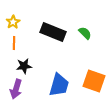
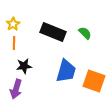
yellow star: moved 2 px down
blue trapezoid: moved 7 px right, 14 px up
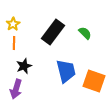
black rectangle: rotated 75 degrees counterclockwise
black star: rotated 14 degrees counterclockwise
blue trapezoid: rotated 30 degrees counterclockwise
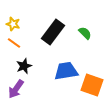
yellow star: rotated 24 degrees counterclockwise
orange line: rotated 56 degrees counterclockwise
blue trapezoid: rotated 85 degrees counterclockwise
orange square: moved 2 px left, 4 px down
purple arrow: rotated 18 degrees clockwise
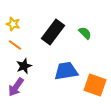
orange line: moved 1 px right, 2 px down
orange square: moved 3 px right
purple arrow: moved 2 px up
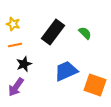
orange line: rotated 48 degrees counterclockwise
black star: moved 2 px up
blue trapezoid: rotated 15 degrees counterclockwise
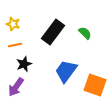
blue trapezoid: rotated 30 degrees counterclockwise
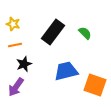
blue trapezoid: rotated 40 degrees clockwise
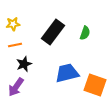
yellow star: rotated 24 degrees counterclockwise
green semicircle: rotated 64 degrees clockwise
blue trapezoid: moved 1 px right, 2 px down
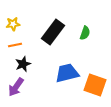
black star: moved 1 px left
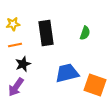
black rectangle: moved 7 px left, 1 px down; rotated 45 degrees counterclockwise
